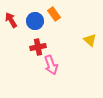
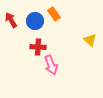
red cross: rotated 14 degrees clockwise
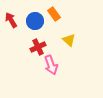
yellow triangle: moved 21 px left
red cross: rotated 28 degrees counterclockwise
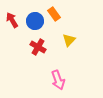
red arrow: moved 1 px right
yellow triangle: rotated 32 degrees clockwise
red cross: rotated 35 degrees counterclockwise
pink arrow: moved 7 px right, 15 px down
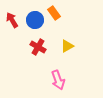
orange rectangle: moved 1 px up
blue circle: moved 1 px up
yellow triangle: moved 2 px left, 6 px down; rotated 16 degrees clockwise
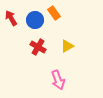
red arrow: moved 1 px left, 2 px up
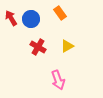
orange rectangle: moved 6 px right
blue circle: moved 4 px left, 1 px up
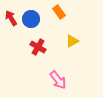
orange rectangle: moved 1 px left, 1 px up
yellow triangle: moved 5 px right, 5 px up
pink arrow: rotated 18 degrees counterclockwise
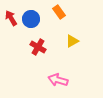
pink arrow: rotated 144 degrees clockwise
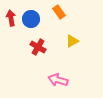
red arrow: rotated 21 degrees clockwise
